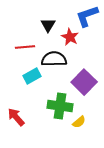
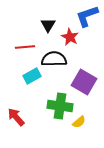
purple square: rotated 15 degrees counterclockwise
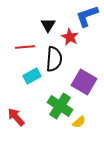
black semicircle: rotated 95 degrees clockwise
green cross: rotated 25 degrees clockwise
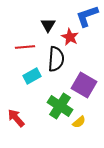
black semicircle: moved 2 px right
purple square: moved 3 px down
red arrow: moved 1 px down
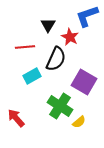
black semicircle: rotated 20 degrees clockwise
purple square: moved 3 px up
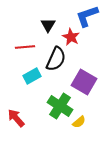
red star: moved 1 px right
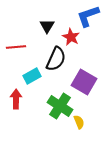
blue L-shape: moved 1 px right
black triangle: moved 1 px left, 1 px down
red line: moved 9 px left
red arrow: moved 19 px up; rotated 42 degrees clockwise
yellow semicircle: rotated 72 degrees counterclockwise
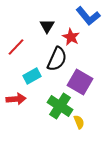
blue L-shape: rotated 110 degrees counterclockwise
red line: rotated 42 degrees counterclockwise
black semicircle: moved 1 px right
purple square: moved 4 px left
red arrow: rotated 84 degrees clockwise
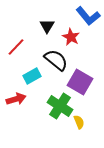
black semicircle: moved 1 px left, 1 px down; rotated 75 degrees counterclockwise
red arrow: rotated 12 degrees counterclockwise
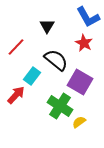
blue L-shape: moved 1 px down; rotated 10 degrees clockwise
red star: moved 13 px right, 6 px down
cyan rectangle: rotated 24 degrees counterclockwise
red arrow: moved 4 px up; rotated 30 degrees counterclockwise
yellow semicircle: rotated 104 degrees counterclockwise
